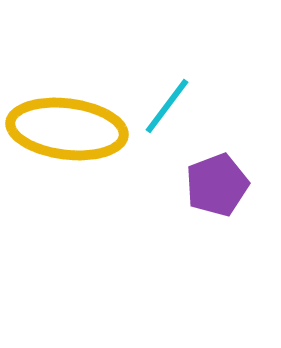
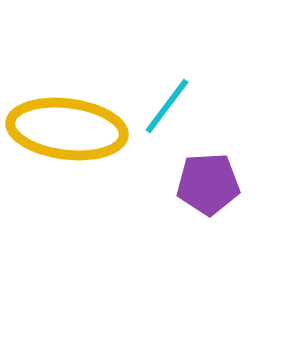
purple pentagon: moved 9 px left, 1 px up; rotated 18 degrees clockwise
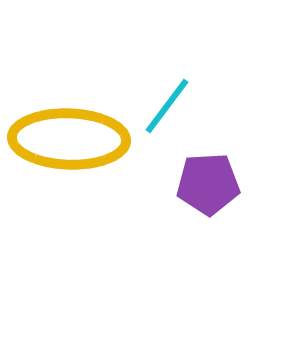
yellow ellipse: moved 2 px right, 10 px down; rotated 5 degrees counterclockwise
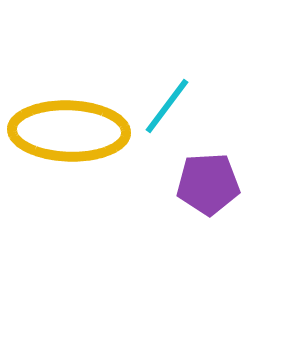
yellow ellipse: moved 8 px up
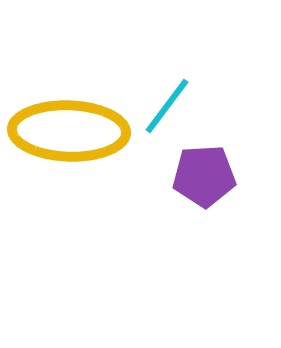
purple pentagon: moved 4 px left, 8 px up
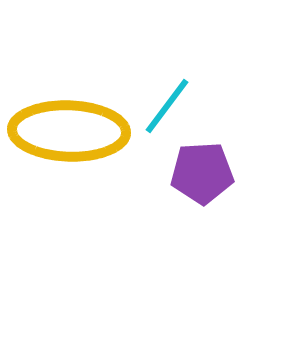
purple pentagon: moved 2 px left, 3 px up
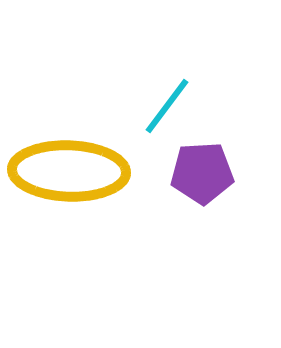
yellow ellipse: moved 40 px down
